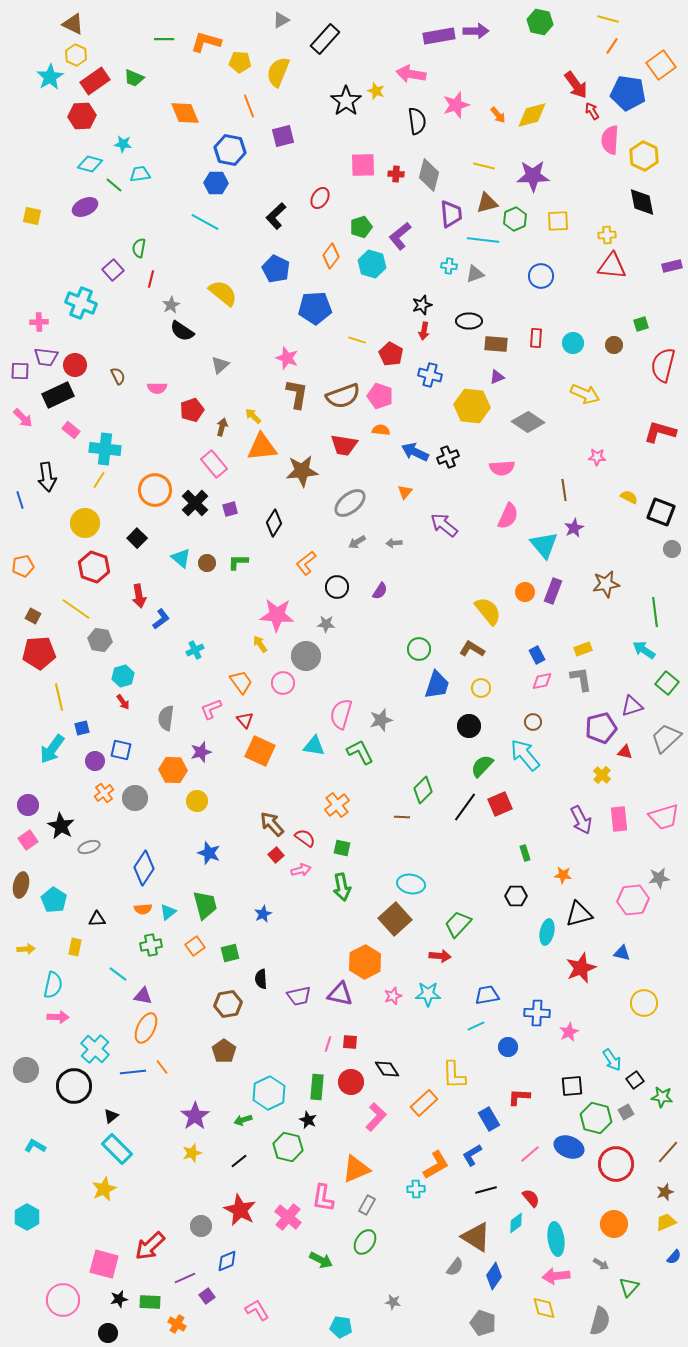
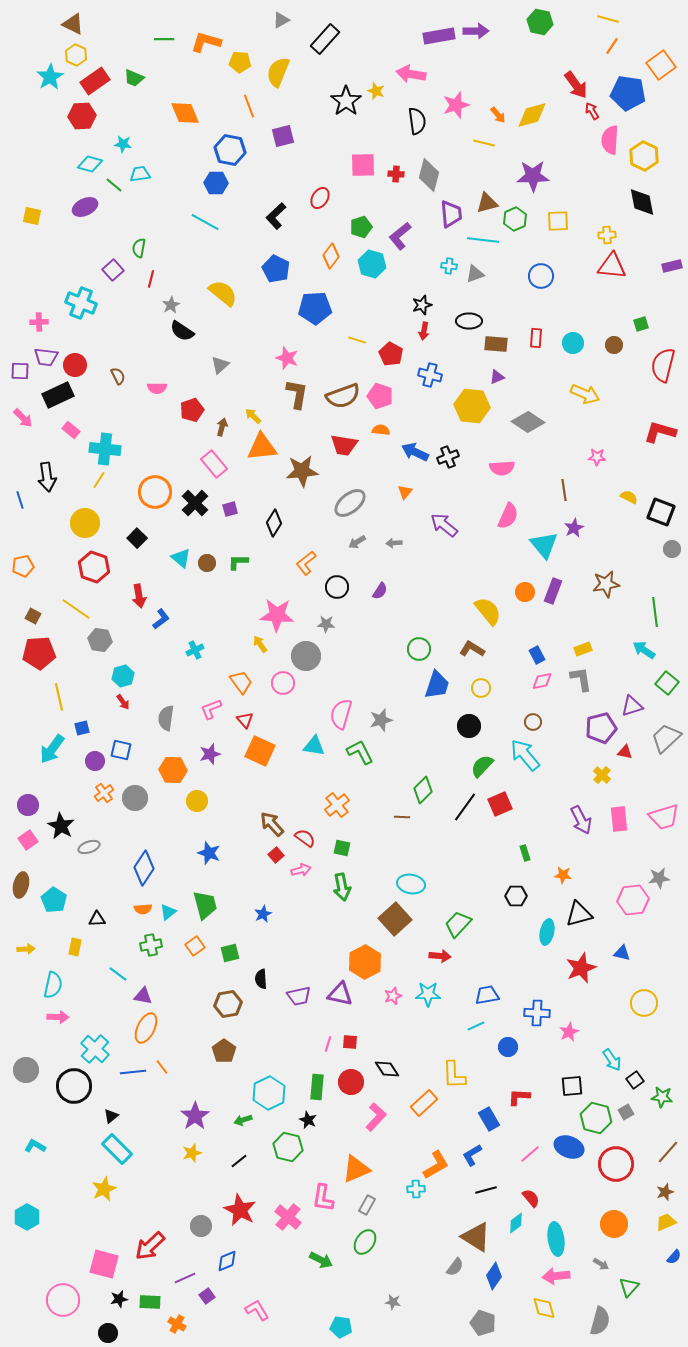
yellow line at (484, 166): moved 23 px up
orange circle at (155, 490): moved 2 px down
purple star at (201, 752): moved 9 px right, 2 px down
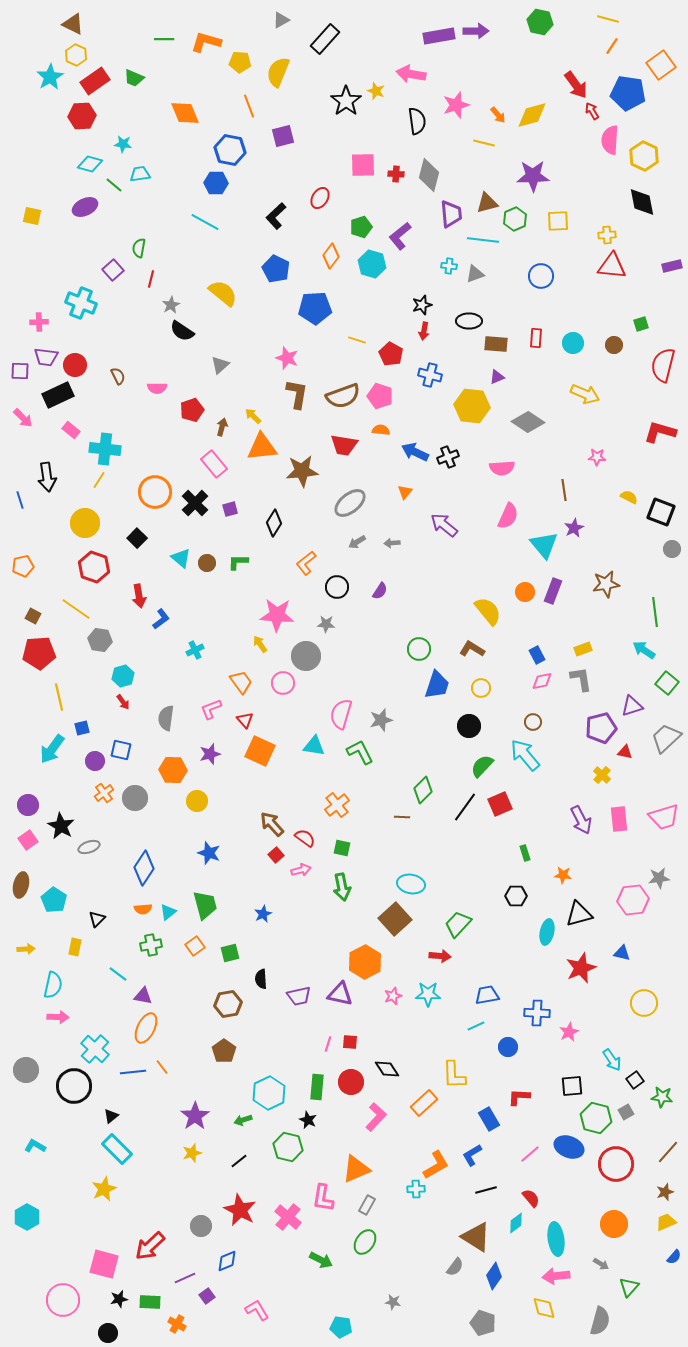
gray arrow at (394, 543): moved 2 px left
black triangle at (97, 919): rotated 42 degrees counterclockwise
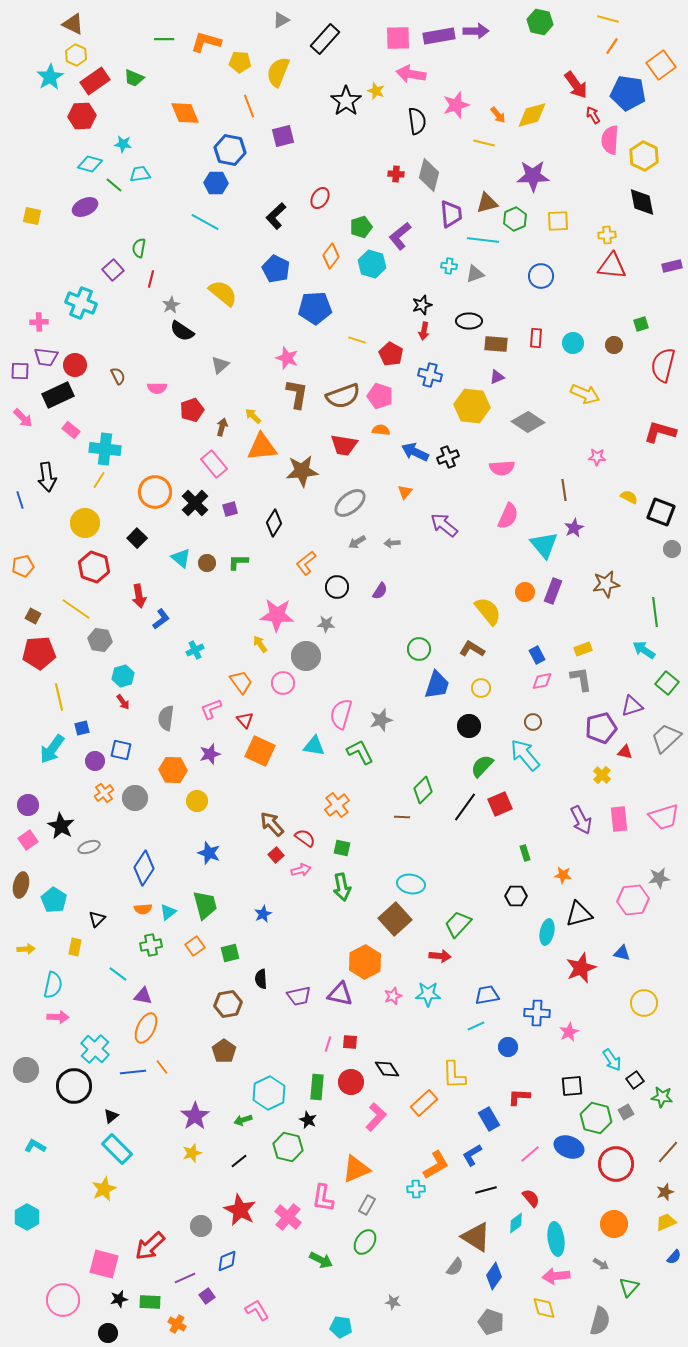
red arrow at (592, 111): moved 1 px right, 4 px down
pink square at (363, 165): moved 35 px right, 127 px up
gray pentagon at (483, 1323): moved 8 px right, 1 px up
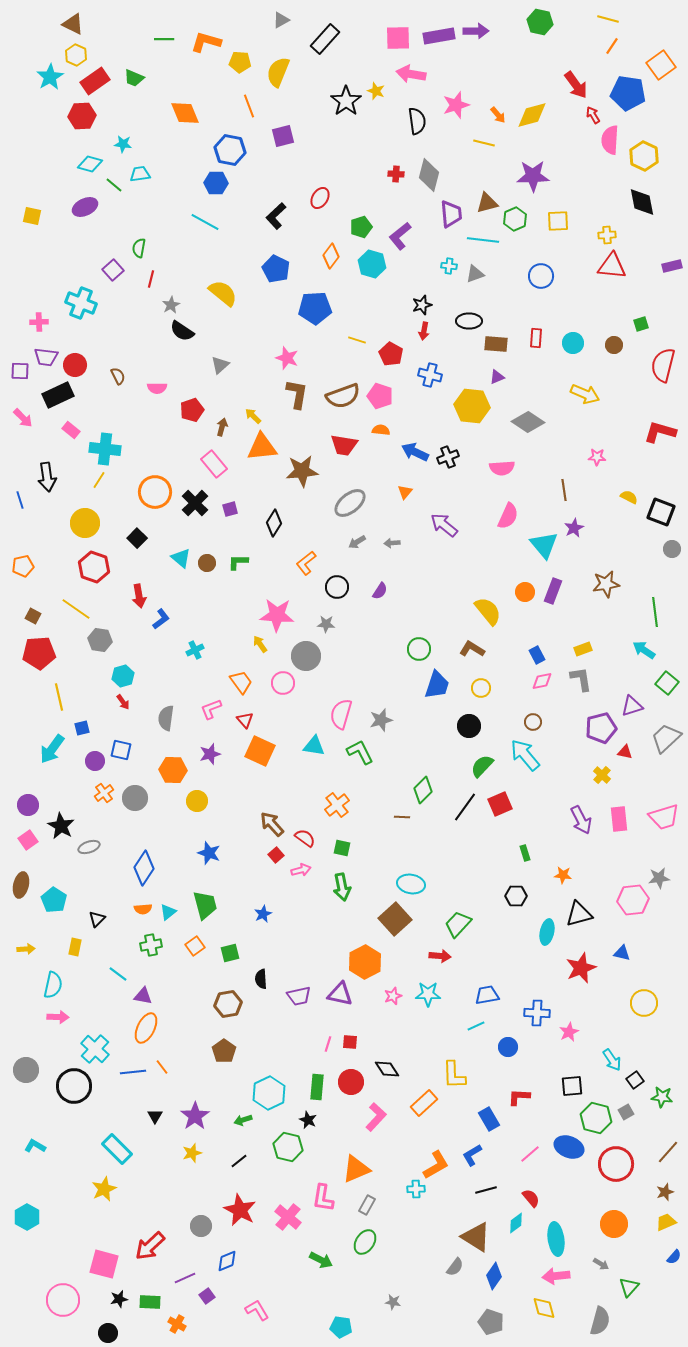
black triangle at (111, 1116): moved 44 px right; rotated 21 degrees counterclockwise
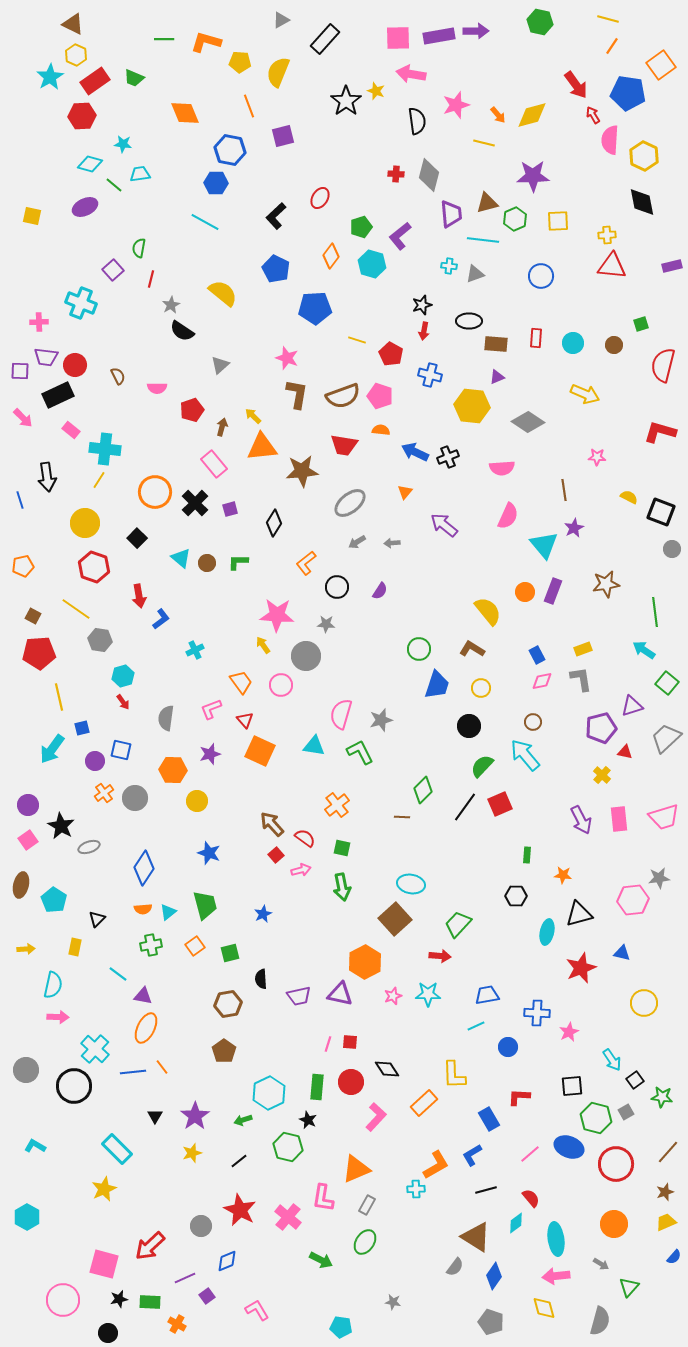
yellow arrow at (260, 644): moved 3 px right, 1 px down
pink circle at (283, 683): moved 2 px left, 2 px down
green rectangle at (525, 853): moved 2 px right, 2 px down; rotated 21 degrees clockwise
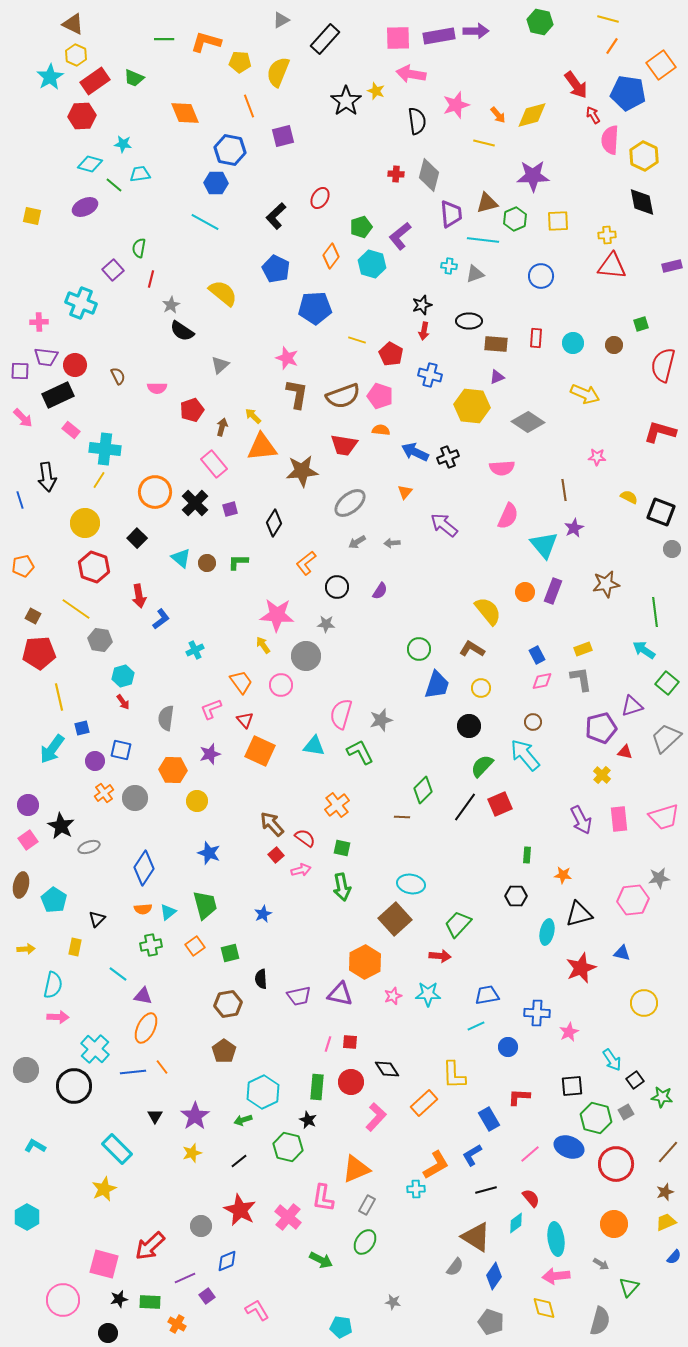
cyan hexagon at (269, 1093): moved 6 px left, 1 px up
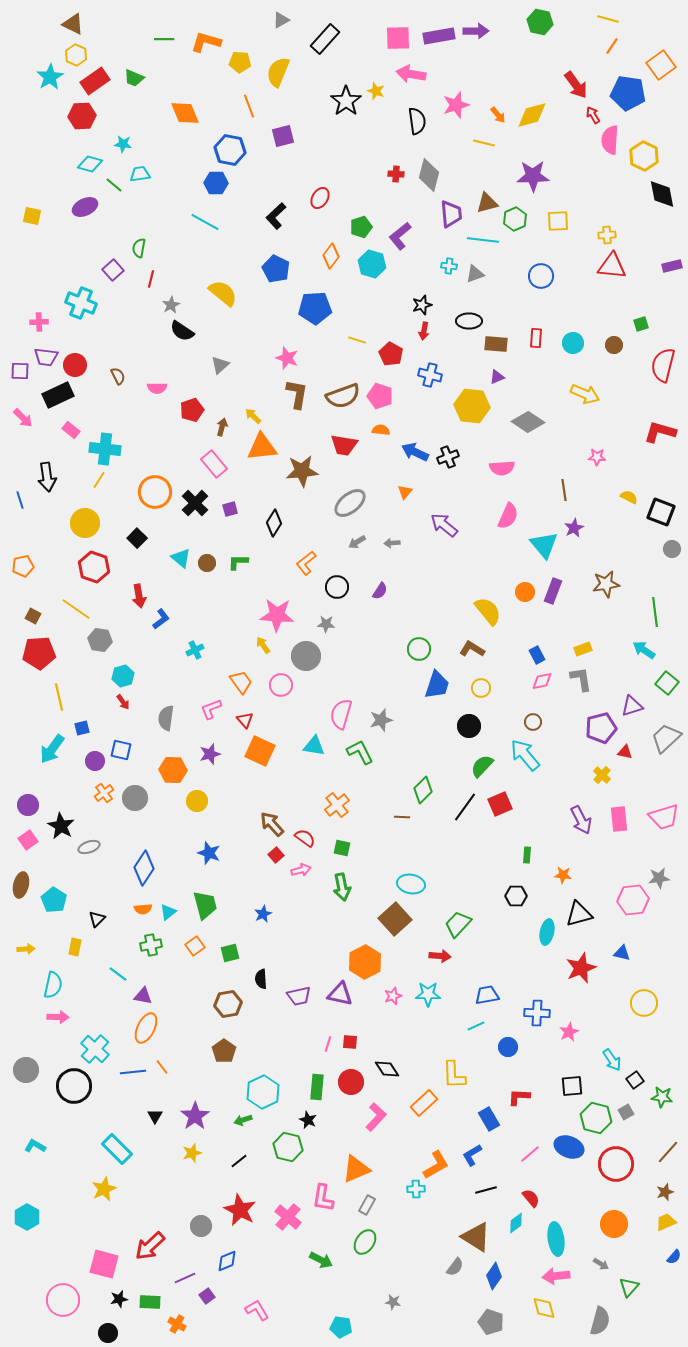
black diamond at (642, 202): moved 20 px right, 8 px up
